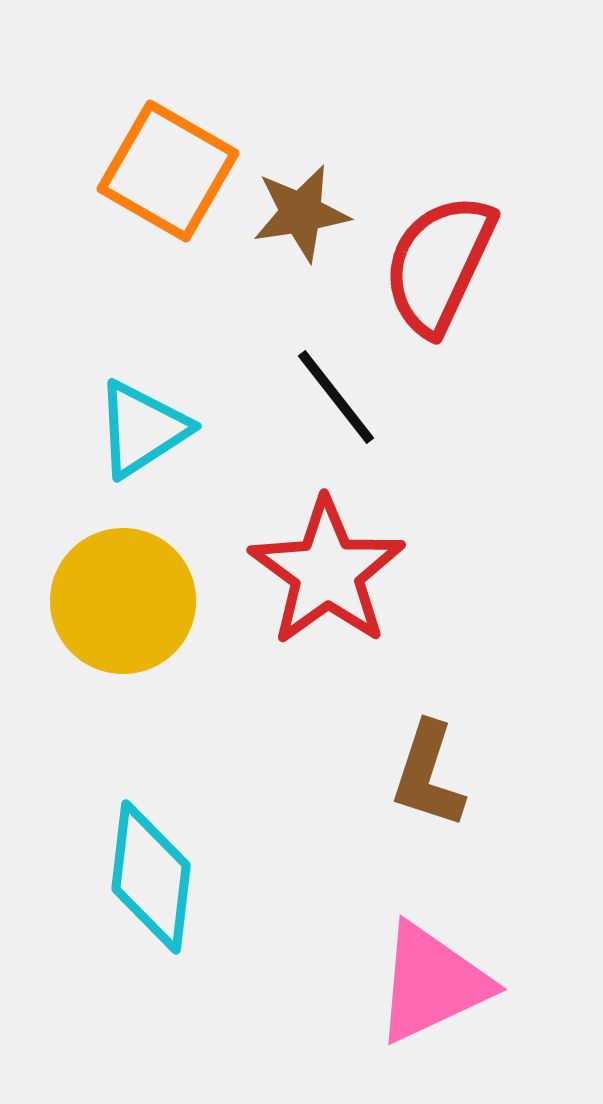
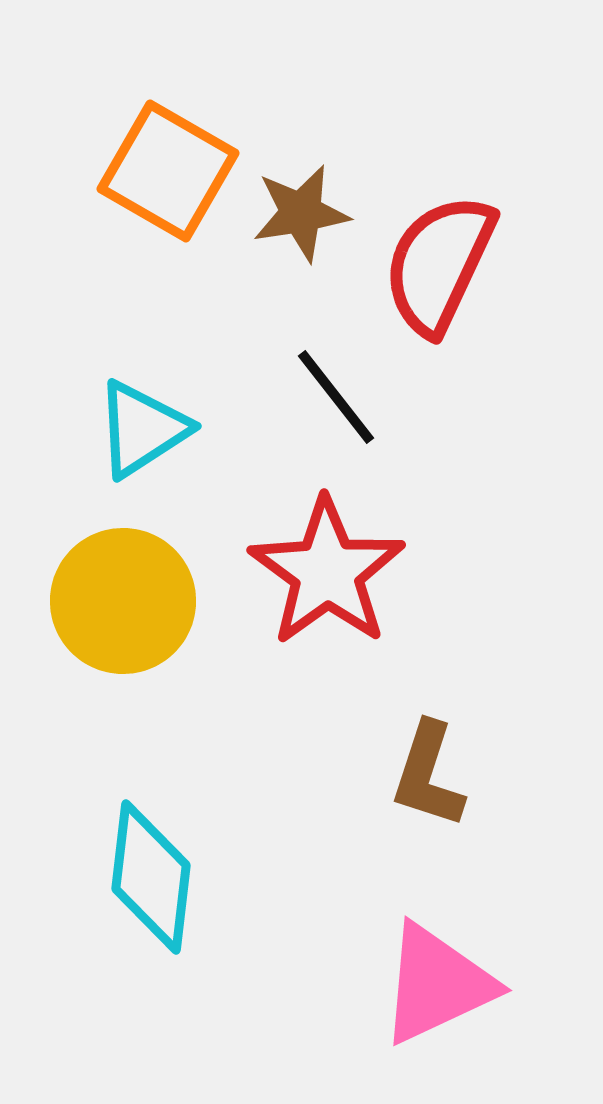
pink triangle: moved 5 px right, 1 px down
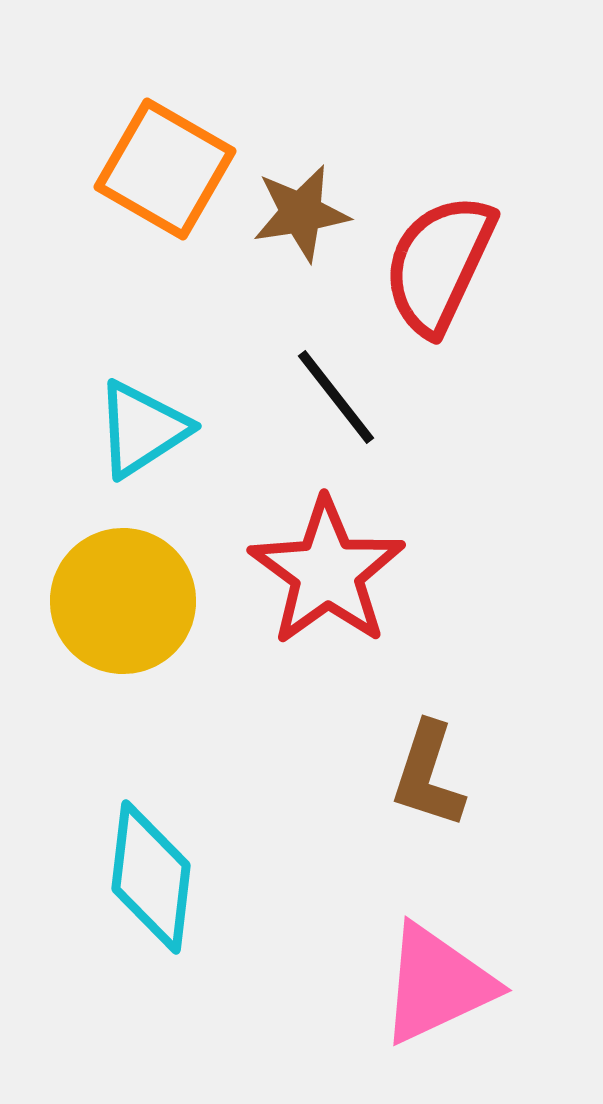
orange square: moved 3 px left, 2 px up
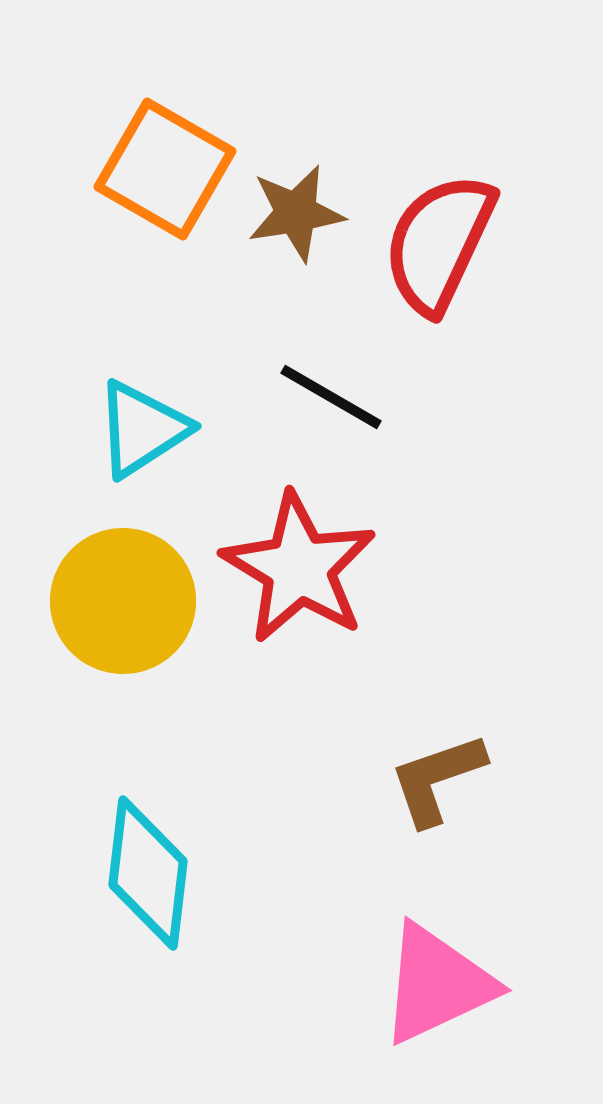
brown star: moved 5 px left
red semicircle: moved 21 px up
black line: moved 5 px left; rotated 22 degrees counterclockwise
red star: moved 28 px left, 4 px up; rotated 5 degrees counterclockwise
brown L-shape: moved 9 px right, 4 px down; rotated 53 degrees clockwise
cyan diamond: moved 3 px left, 4 px up
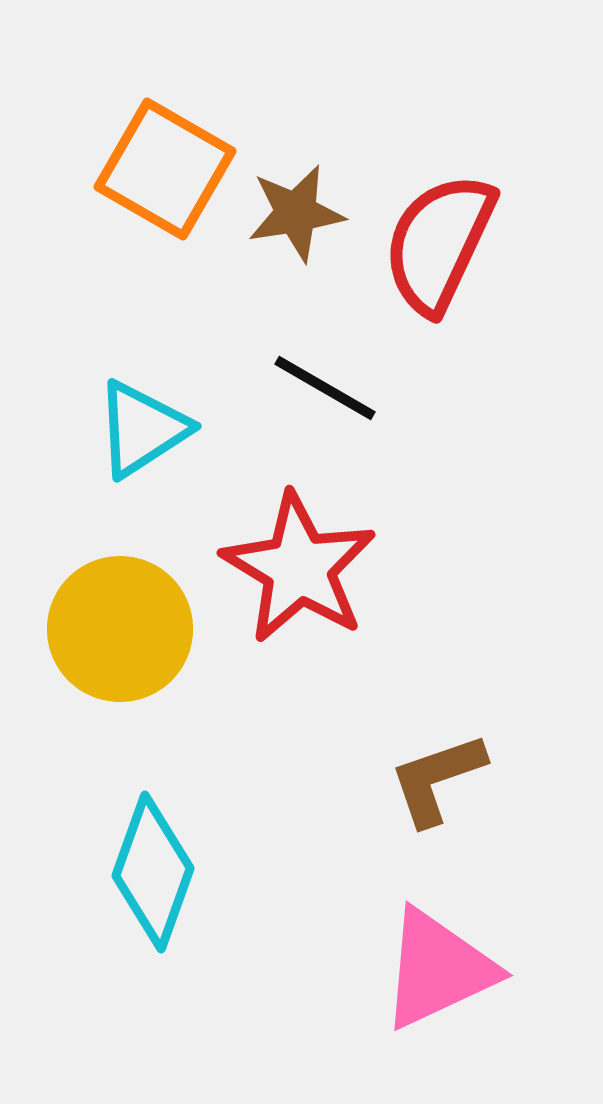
black line: moved 6 px left, 9 px up
yellow circle: moved 3 px left, 28 px down
cyan diamond: moved 5 px right, 1 px up; rotated 13 degrees clockwise
pink triangle: moved 1 px right, 15 px up
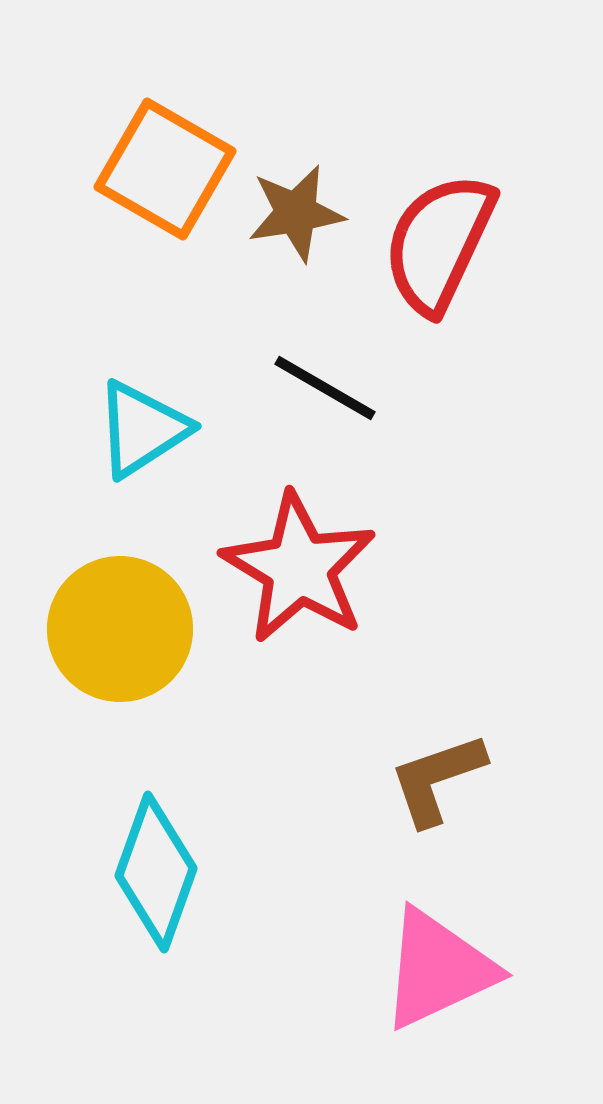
cyan diamond: moved 3 px right
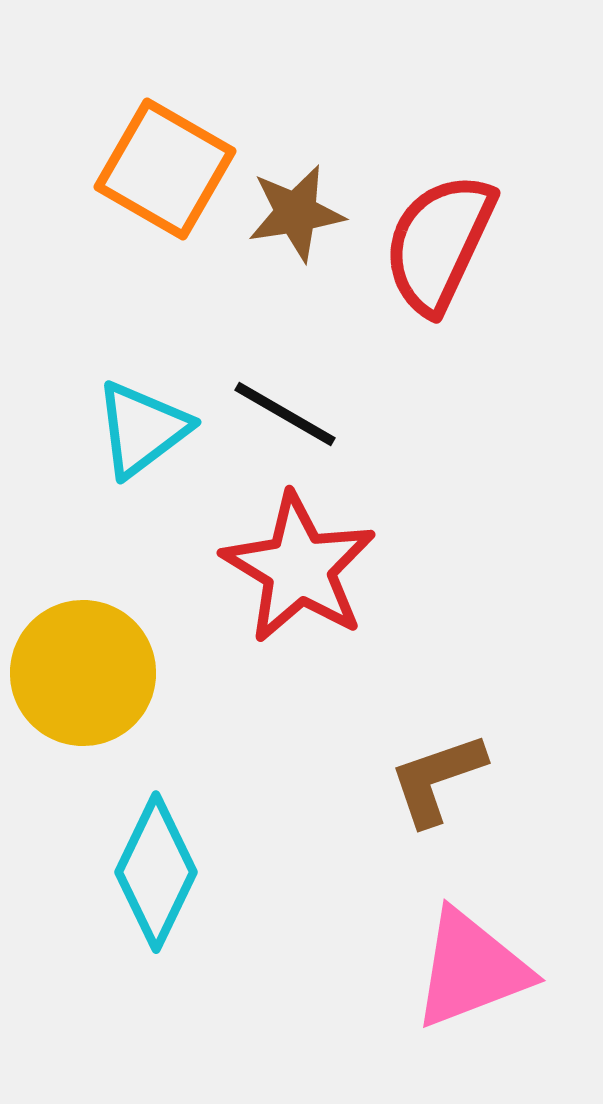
black line: moved 40 px left, 26 px down
cyan triangle: rotated 4 degrees counterclockwise
yellow circle: moved 37 px left, 44 px down
cyan diamond: rotated 6 degrees clockwise
pink triangle: moved 33 px right; rotated 4 degrees clockwise
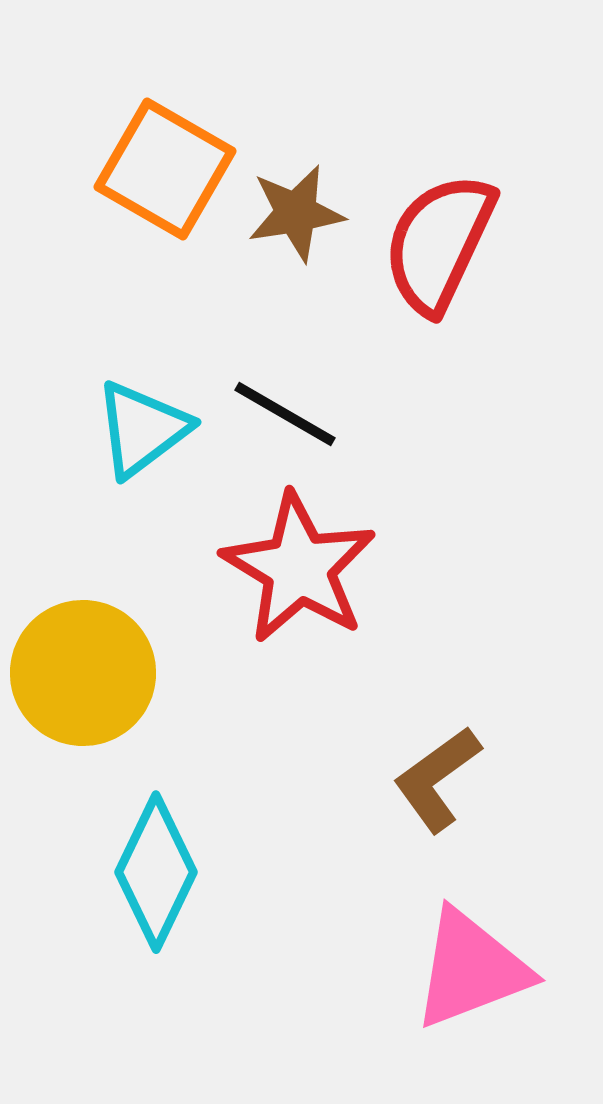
brown L-shape: rotated 17 degrees counterclockwise
